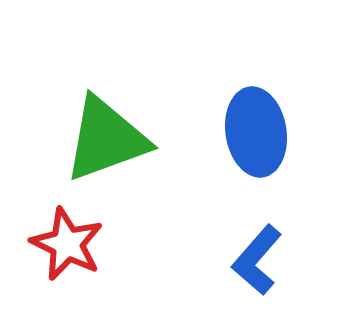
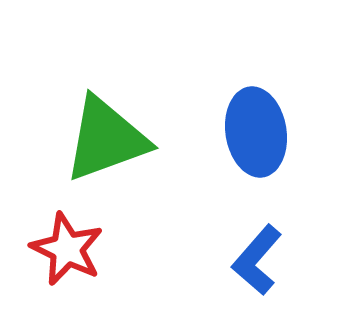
red star: moved 5 px down
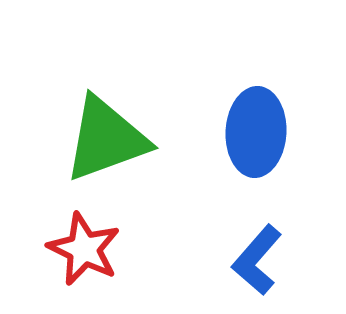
blue ellipse: rotated 12 degrees clockwise
red star: moved 17 px right
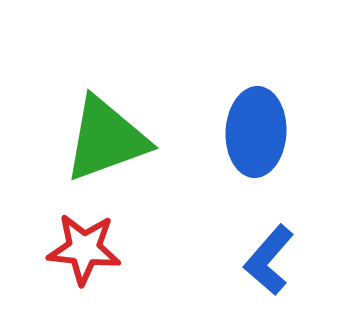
red star: rotated 20 degrees counterclockwise
blue L-shape: moved 12 px right
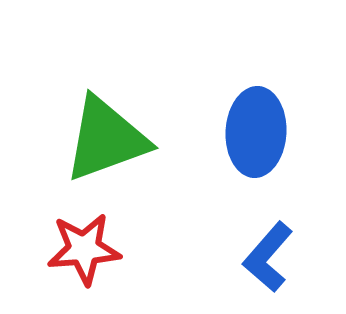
red star: rotated 10 degrees counterclockwise
blue L-shape: moved 1 px left, 3 px up
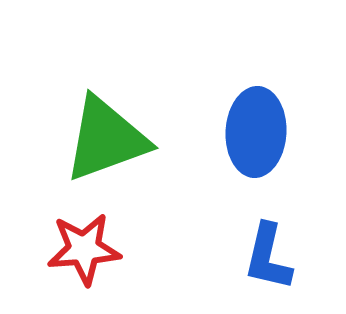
blue L-shape: rotated 28 degrees counterclockwise
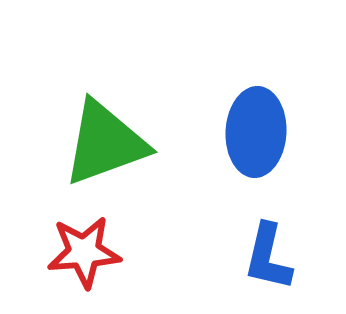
green triangle: moved 1 px left, 4 px down
red star: moved 3 px down
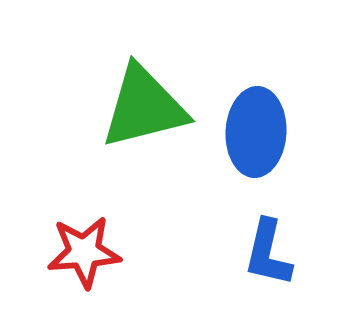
green triangle: moved 39 px right, 36 px up; rotated 6 degrees clockwise
blue L-shape: moved 4 px up
